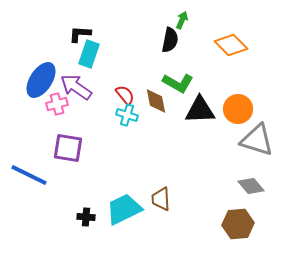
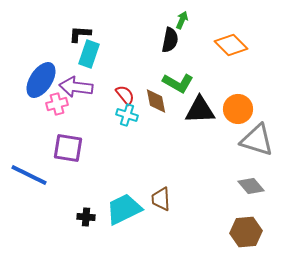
purple arrow: rotated 28 degrees counterclockwise
brown hexagon: moved 8 px right, 8 px down
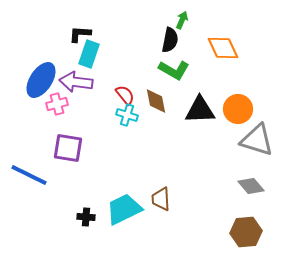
orange diamond: moved 8 px left, 3 px down; rotated 20 degrees clockwise
green L-shape: moved 4 px left, 13 px up
purple arrow: moved 5 px up
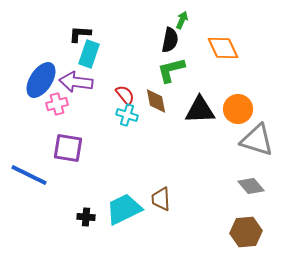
green L-shape: moved 3 px left; rotated 136 degrees clockwise
